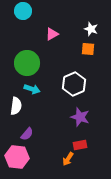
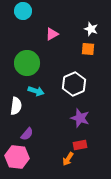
cyan arrow: moved 4 px right, 2 px down
purple star: moved 1 px down
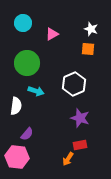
cyan circle: moved 12 px down
